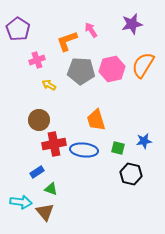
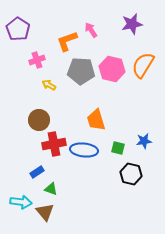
pink hexagon: rotated 25 degrees clockwise
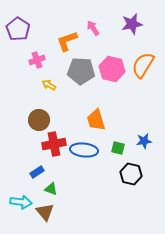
pink arrow: moved 2 px right, 2 px up
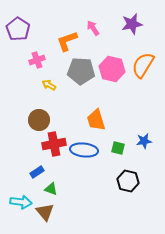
black hexagon: moved 3 px left, 7 px down
